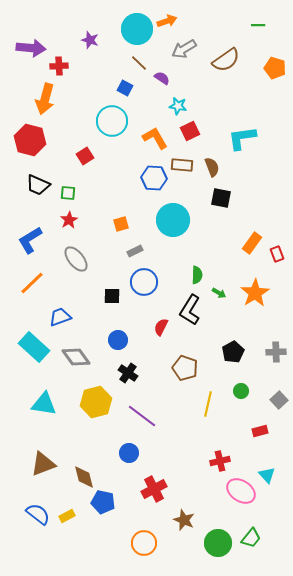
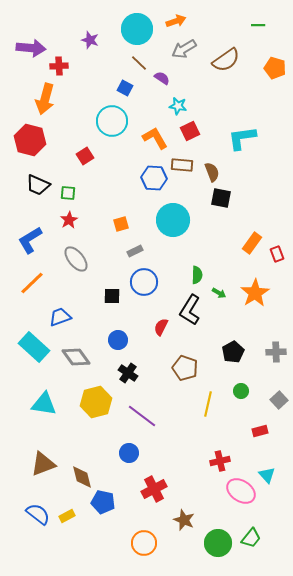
orange arrow at (167, 21): moved 9 px right
brown semicircle at (212, 167): moved 5 px down
brown diamond at (84, 477): moved 2 px left
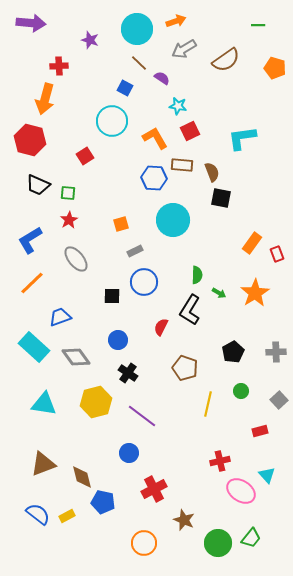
purple arrow at (31, 48): moved 25 px up
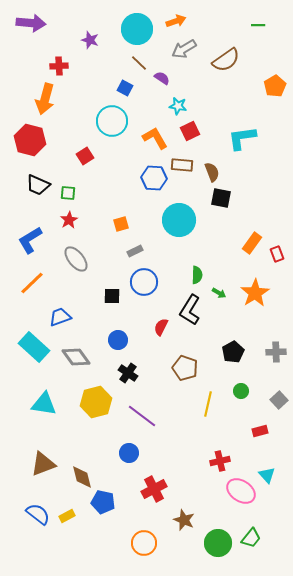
orange pentagon at (275, 68): moved 18 px down; rotated 25 degrees clockwise
cyan circle at (173, 220): moved 6 px right
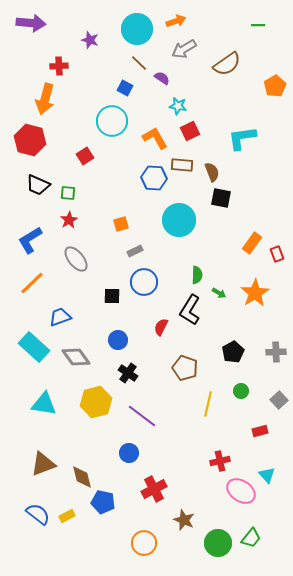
brown semicircle at (226, 60): moved 1 px right, 4 px down
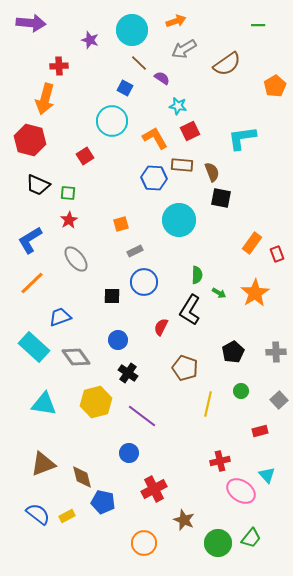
cyan circle at (137, 29): moved 5 px left, 1 px down
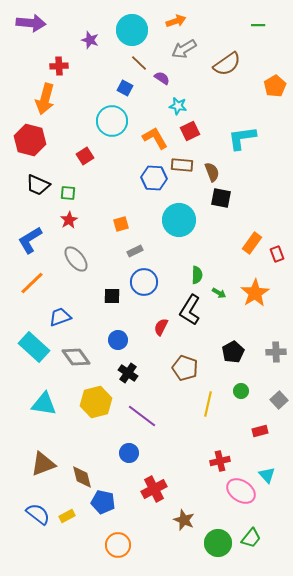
orange circle at (144, 543): moved 26 px left, 2 px down
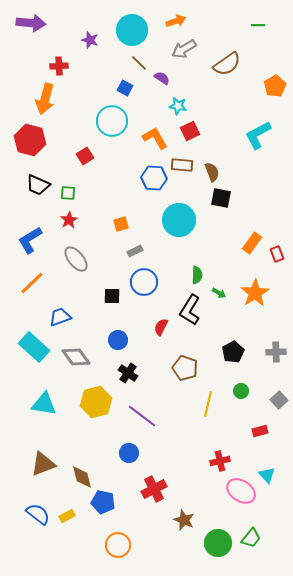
cyan L-shape at (242, 138): moved 16 px right, 3 px up; rotated 20 degrees counterclockwise
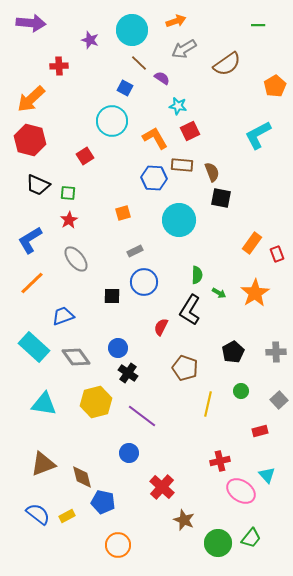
orange arrow at (45, 99): moved 14 px left; rotated 32 degrees clockwise
orange square at (121, 224): moved 2 px right, 11 px up
blue trapezoid at (60, 317): moved 3 px right, 1 px up
blue circle at (118, 340): moved 8 px down
red cross at (154, 489): moved 8 px right, 2 px up; rotated 20 degrees counterclockwise
